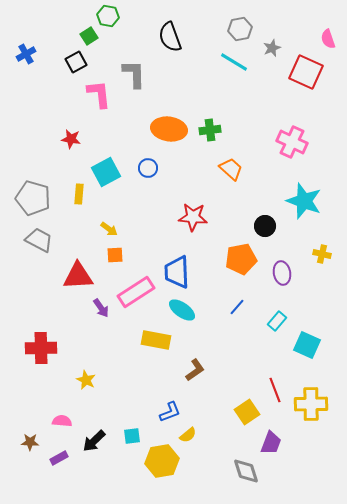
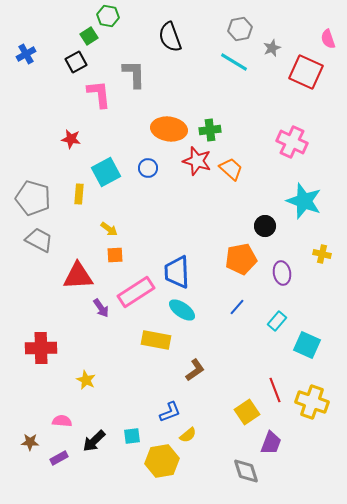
red star at (193, 217): moved 4 px right, 56 px up; rotated 12 degrees clockwise
yellow cross at (311, 404): moved 1 px right, 2 px up; rotated 20 degrees clockwise
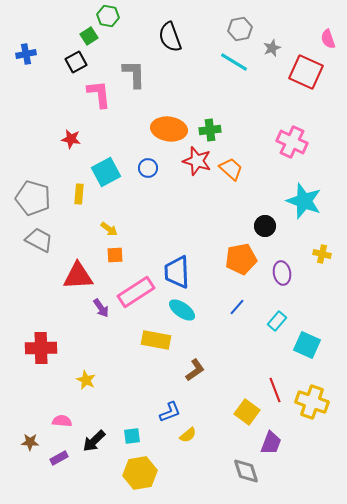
blue cross at (26, 54): rotated 18 degrees clockwise
yellow square at (247, 412): rotated 20 degrees counterclockwise
yellow hexagon at (162, 461): moved 22 px left, 12 px down
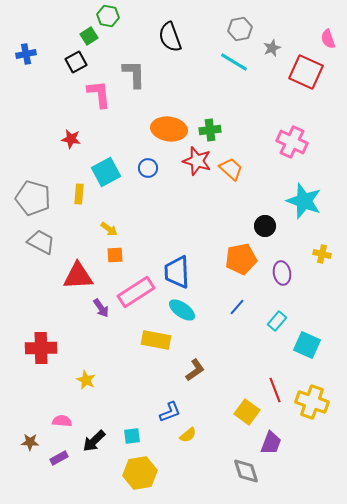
gray trapezoid at (39, 240): moved 2 px right, 2 px down
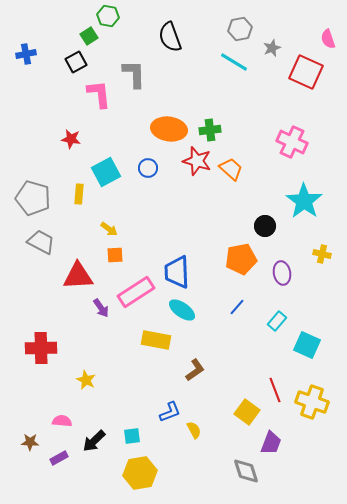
cyan star at (304, 201): rotated 15 degrees clockwise
yellow semicircle at (188, 435): moved 6 px right, 5 px up; rotated 78 degrees counterclockwise
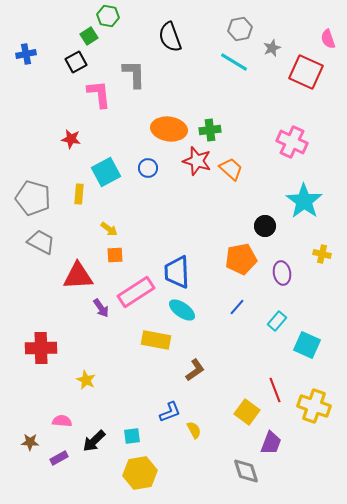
yellow cross at (312, 402): moved 2 px right, 4 px down
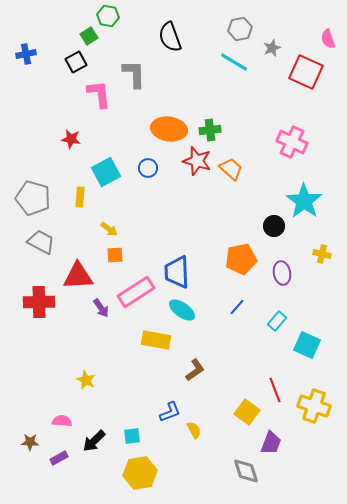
yellow rectangle at (79, 194): moved 1 px right, 3 px down
black circle at (265, 226): moved 9 px right
red cross at (41, 348): moved 2 px left, 46 px up
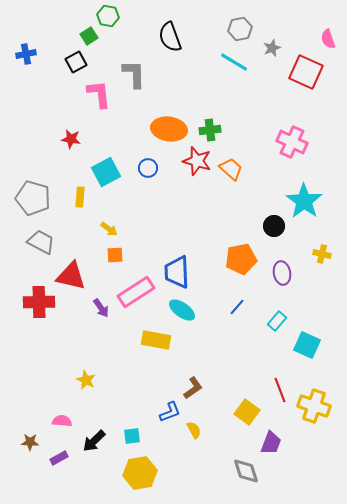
red triangle at (78, 276): moved 7 px left; rotated 16 degrees clockwise
brown L-shape at (195, 370): moved 2 px left, 18 px down
red line at (275, 390): moved 5 px right
